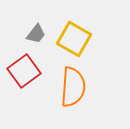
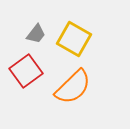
red square: moved 2 px right
orange semicircle: rotated 42 degrees clockwise
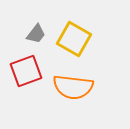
red square: rotated 16 degrees clockwise
orange semicircle: rotated 51 degrees clockwise
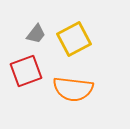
yellow square: rotated 32 degrees clockwise
orange semicircle: moved 2 px down
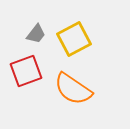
orange semicircle: rotated 27 degrees clockwise
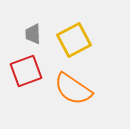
gray trapezoid: moved 3 px left; rotated 140 degrees clockwise
yellow square: moved 1 px down
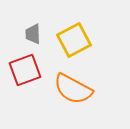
red square: moved 1 px left, 1 px up
orange semicircle: rotated 6 degrees counterclockwise
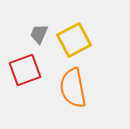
gray trapezoid: moved 6 px right; rotated 25 degrees clockwise
orange semicircle: moved 1 px up; rotated 51 degrees clockwise
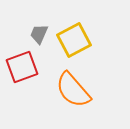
red square: moved 3 px left, 3 px up
orange semicircle: moved 2 px down; rotated 30 degrees counterclockwise
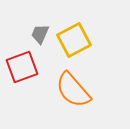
gray trapezoid: moved 1 px right
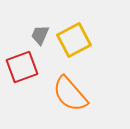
gray trapezoid: moved 1 px down
orange semicircle: moved 3 px left, 4 px down
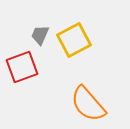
orange semicircle: moved 18 px right, 10 px down
